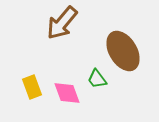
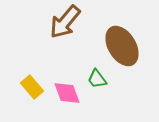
brown arrow: moved 3 px right, 1 px up
brown ellipse: moved 1 px left, 5 px up
yellow rectangle: rotated 20 degrees counterclockwise
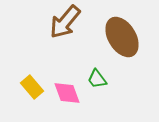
brown ellipse: moved 9 px up
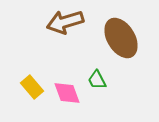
brown arrow: rotated 33 degrees clockwise
brown ellipse: moved 1 px left, 1 px down
green trapezoid: moved 1 px down; rotated 10 degrees clockwise
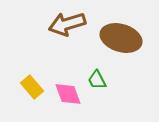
brown arrow: moved 2 px right, 2 px down
brown ellipse: rotated 42 degrees counterclockwise
pink diamond: moved 1 px right, 1 px down
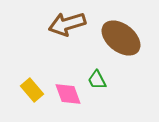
brown ellipse: rotated 21 degrees clockwise
yellow rectangle: moved 3 px down
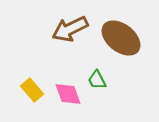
brown arrow: moved 3 px right, 5 px down; rotated 9 degrees counterclockwise
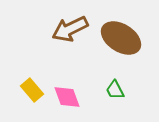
brown ellipse: rotated 6 degrees counterclockwise
green trapezoid: moved 18 px right, 10 px down
pink diamond: moved 1 px left, 3 px down
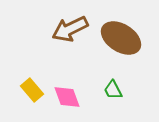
green trapezoid: moved 2 px left
